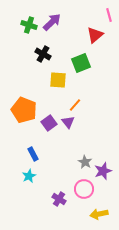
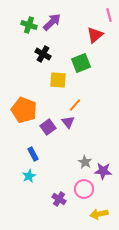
purple square: moved 1 px left, 4 px down
purple star: rotated 24 degrees clockwise
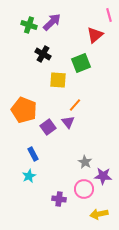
purple star: moved 5 px down
purple cross: rotated 24 degrees counterclockwise
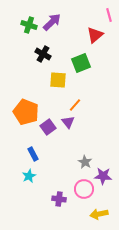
orange pentagon: moved 2 px right, 2 px down
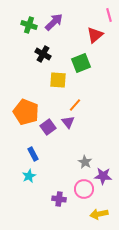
purple arrow: moved 2 px right
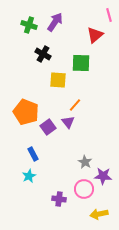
purple arrow: moved 1 px right; rotated 12 degrees counterclockwise
green square: rotated 24 degrees clockwise
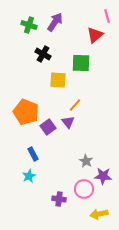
pink line: moved 2 px left, 1 px down
gray star: moved 1 px right, 1 px up
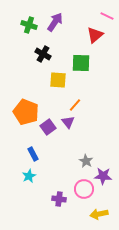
pink line: rotated 48 degrees counterclockwise
